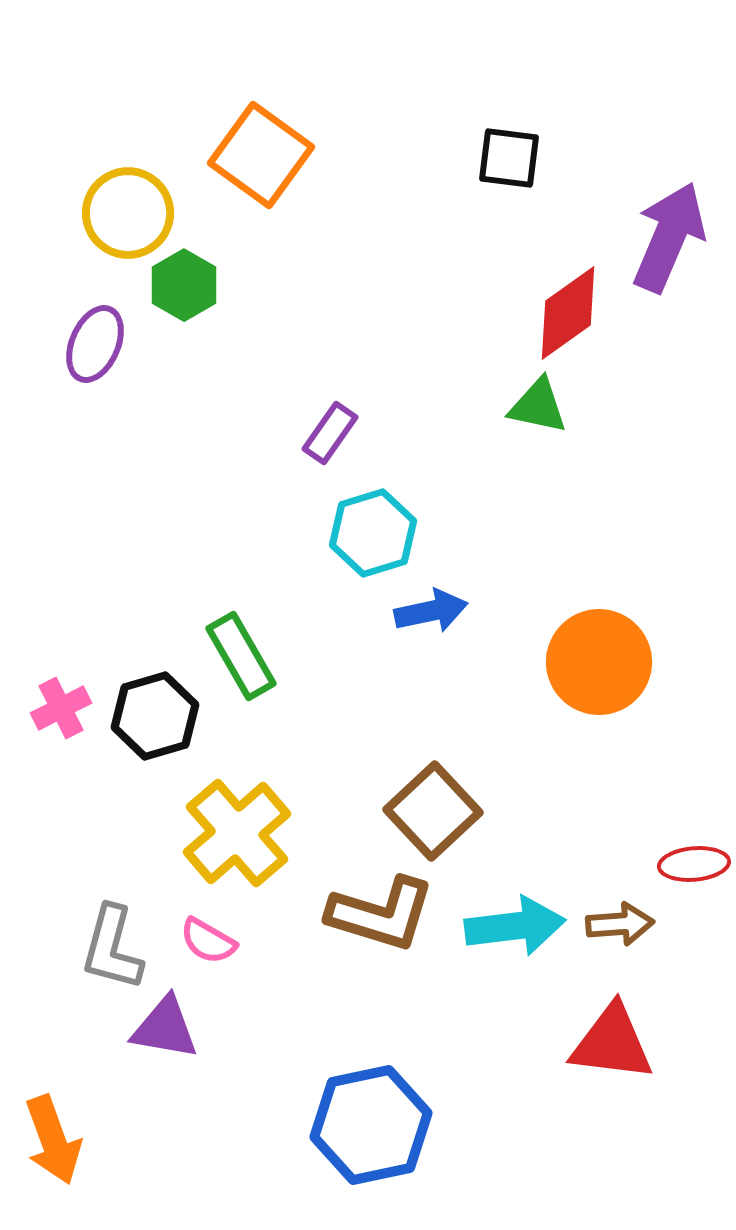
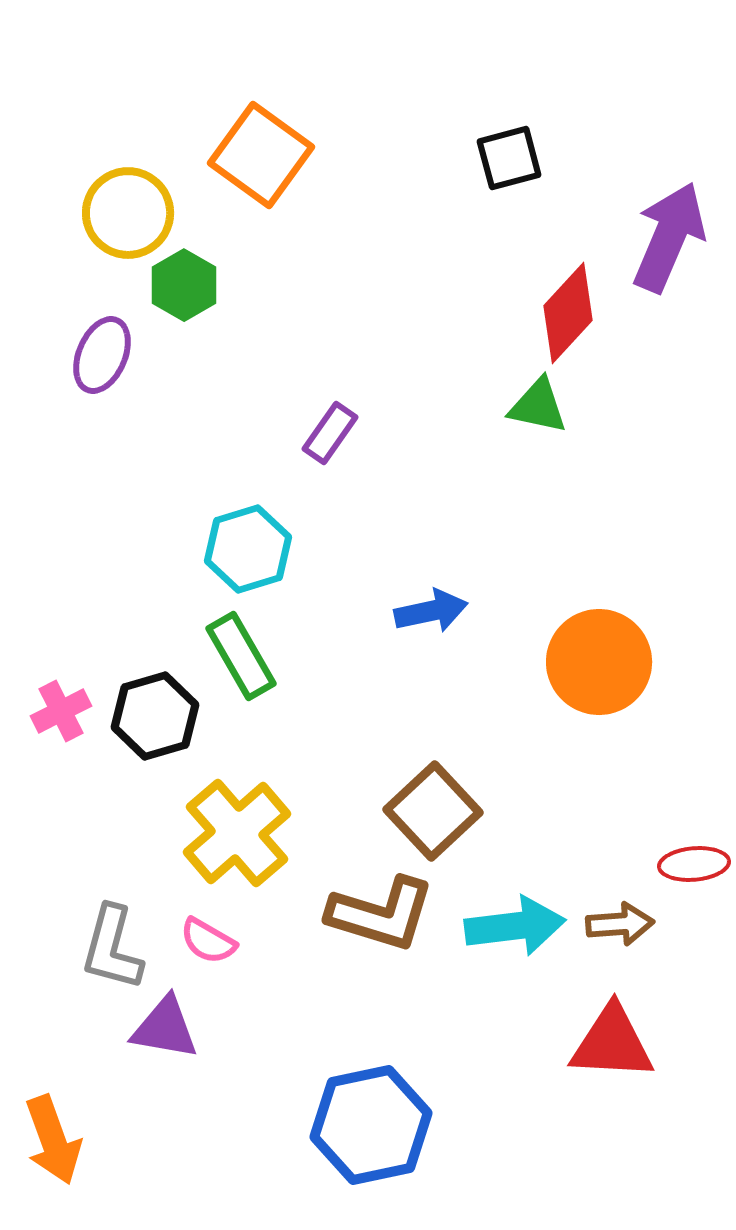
black square: rotated 22 degrees counterclockwise
red diamond: rotated 12 degrees counterclockwise
purple ellipse: moved 7 px right, 11 px down
cyan hexagon: moved 125 px left, 16 px down
pink cross: moved 3 px down
red triangle: rotated 4 degrees counterclockwise
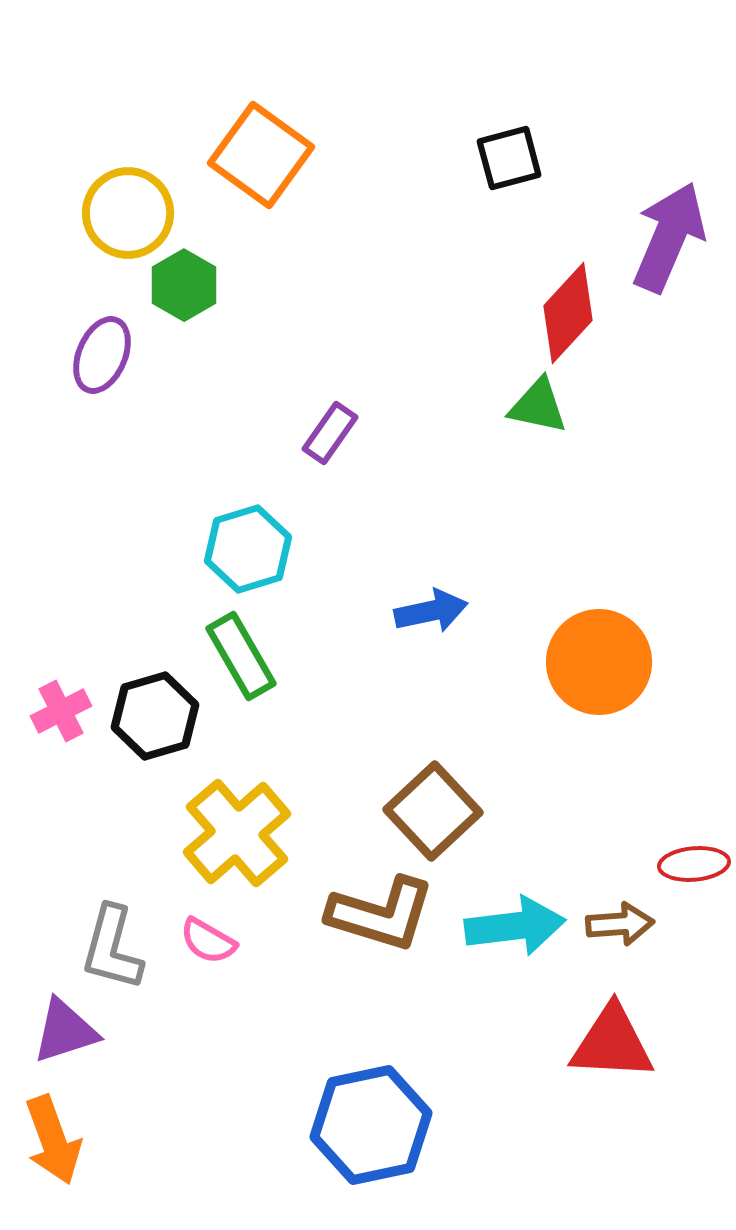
purple triangle: moved 100 px left, 3 px down; rotated 28 degrees counterclockwise
